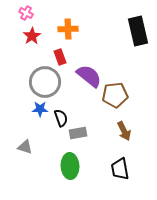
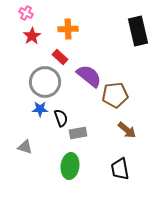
red rectangle: rotated 28 degrees counterclockwise
brown arrow: moved 3 px right, 1 px up; rotated 24 degrees counterclockwise
green ellipse: rotated 10 degrees clockwise
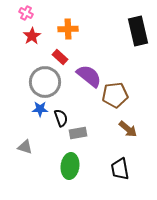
brown arrow: moved 1 px right, 1 px up
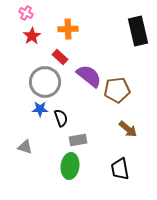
brown pentagon: moved 2 px right, 5 px up
gray rectangle: moved 7 px down
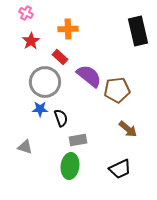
red star: moved 1 px left, 5 px down
black trapezoid: rotated 105 degrees counterclockwise
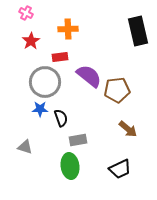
red rectangle: rotated 49 degrees counterclockwise
green ellipse: rotated 15 degrees counterclockwise
